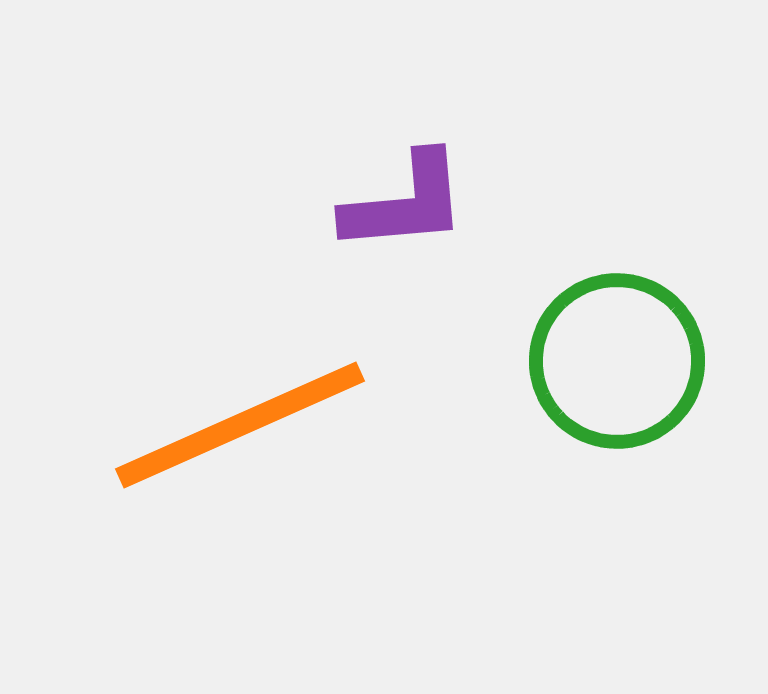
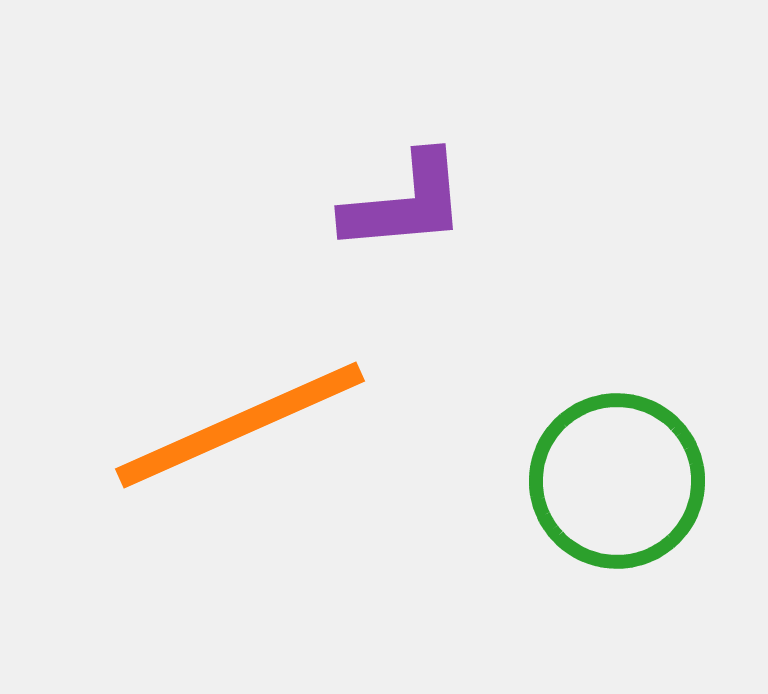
green circle: moved 120 px down
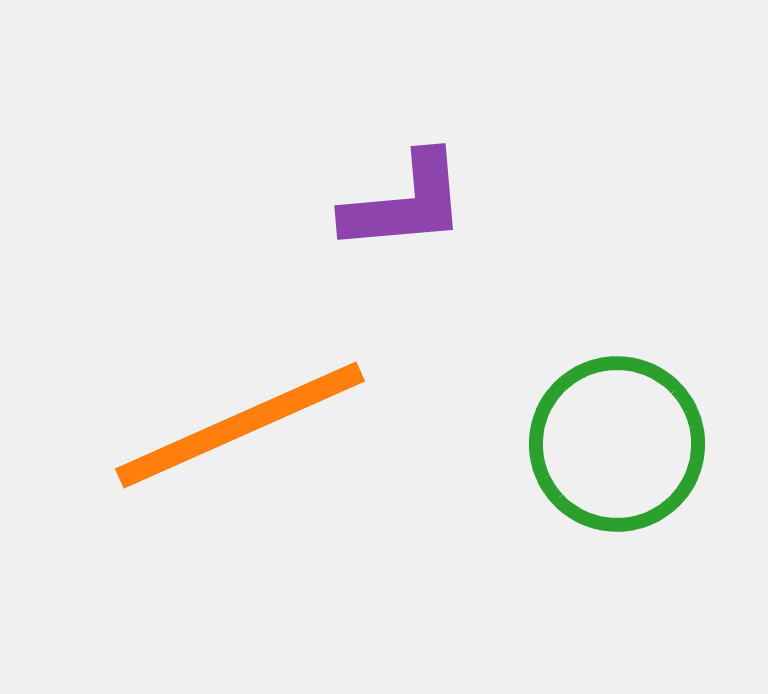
green circle: moved 37 px up
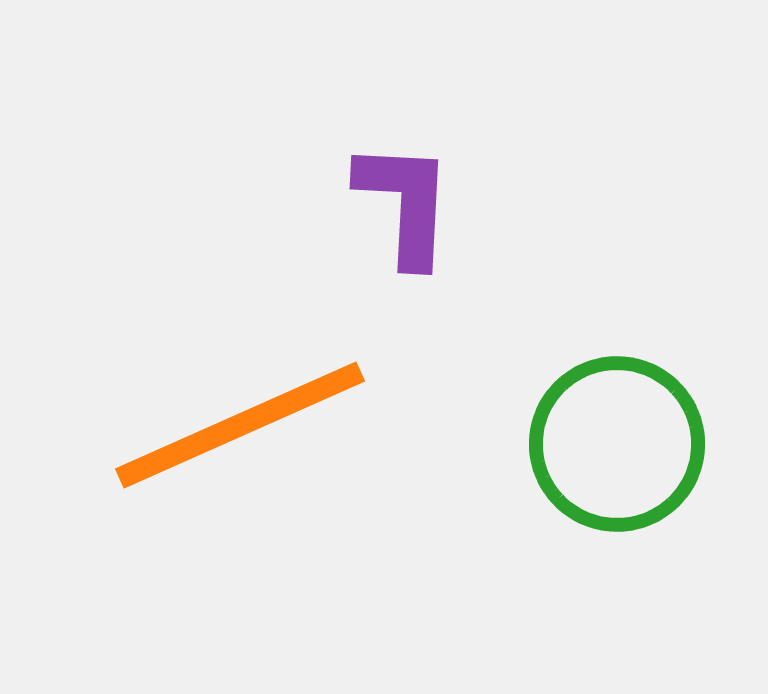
purple L-shape: rotated 82 degrees counterclockwise
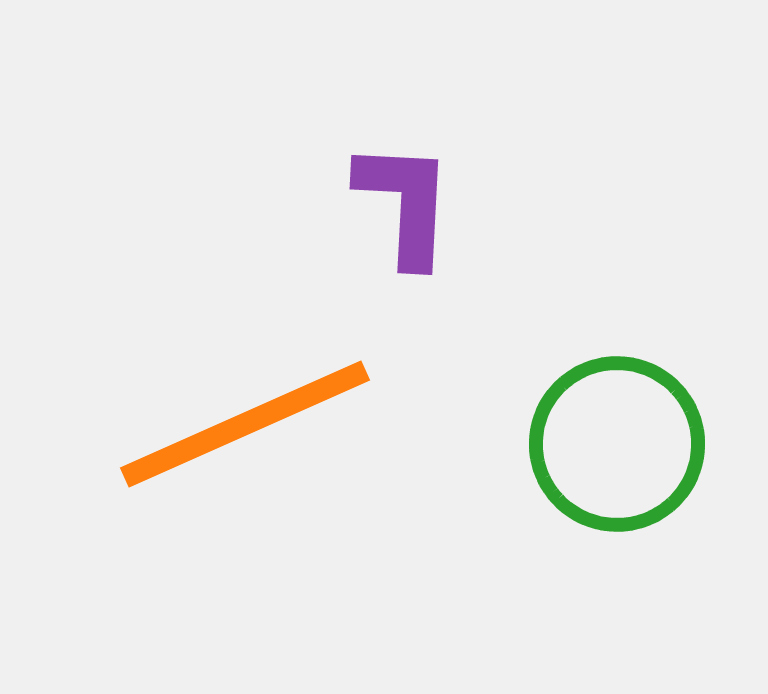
orange line: moved 5 px right, 1 px up
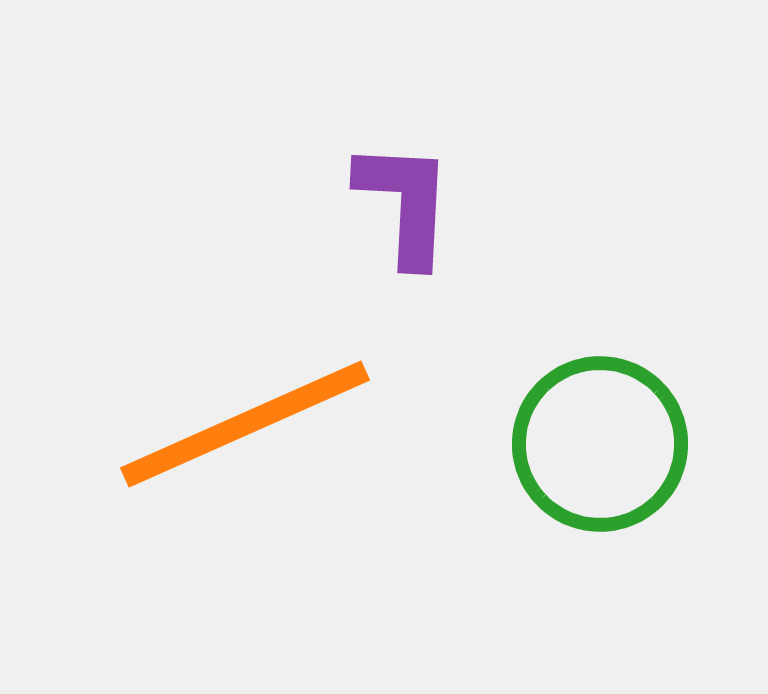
green circle: moved 17 px left
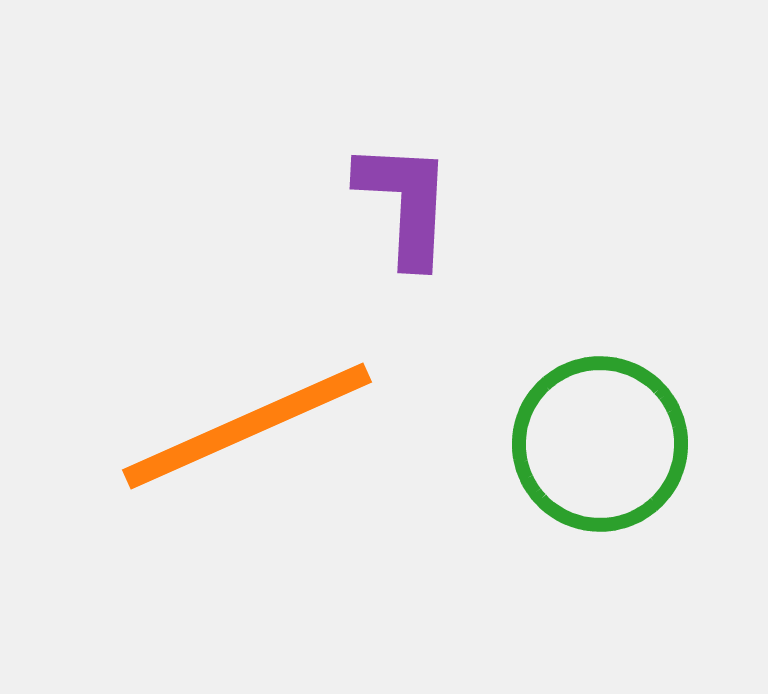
orange line: moved 2 px right, 2 px down
